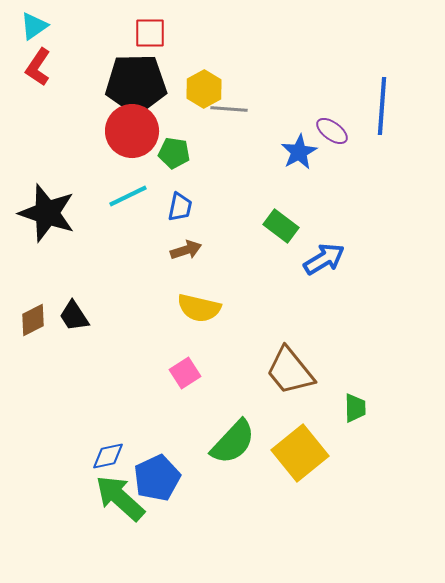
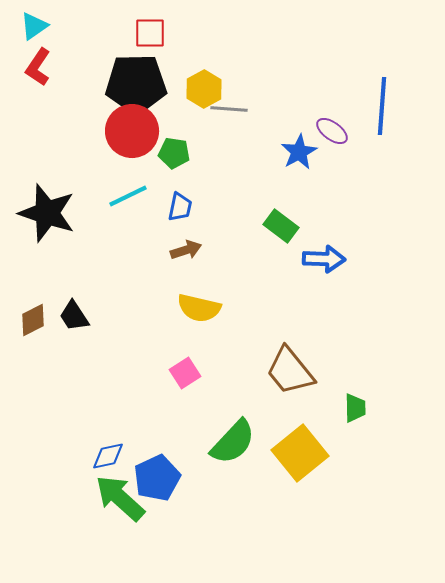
blue arrow: rotated 33 degrees clockwise
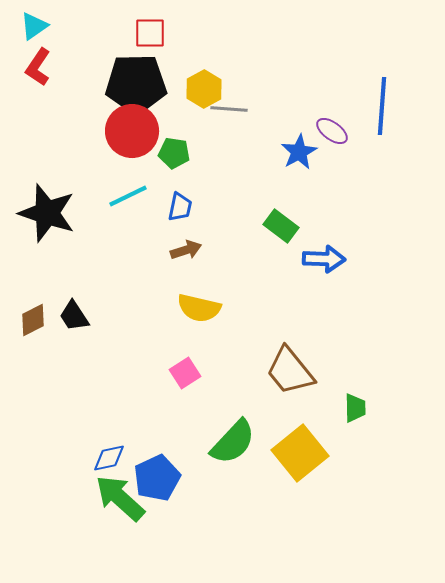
blue diamond: moved 1 px right, 2 px down
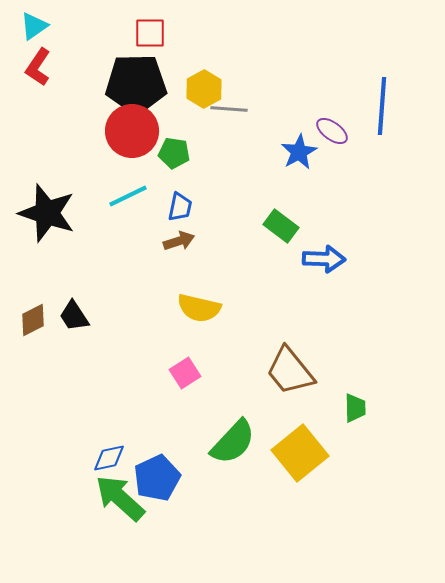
brown arrow: moved 7 px left, 9 px up
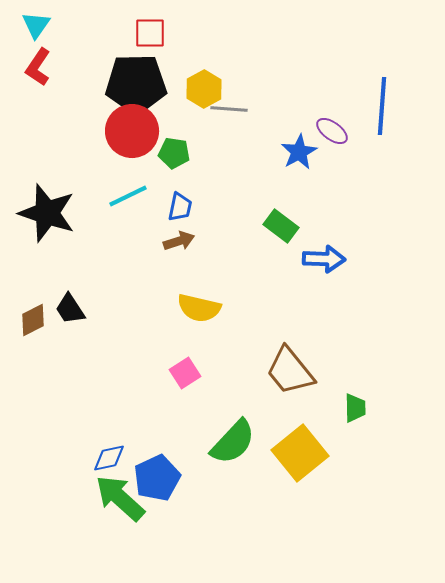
cyan triangle: moved 2 px right, 1 px up; rotated 20 degrees counterclockwise
black trapezoid: moved 4 px left, 7 px up
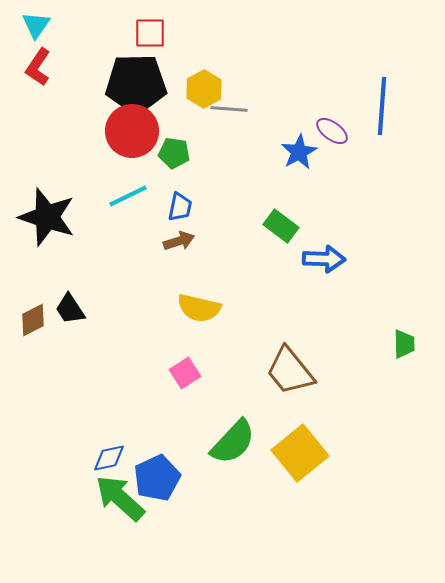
black star: moved 4 px down
green trapezoid: moved 49 px right, 64 px up
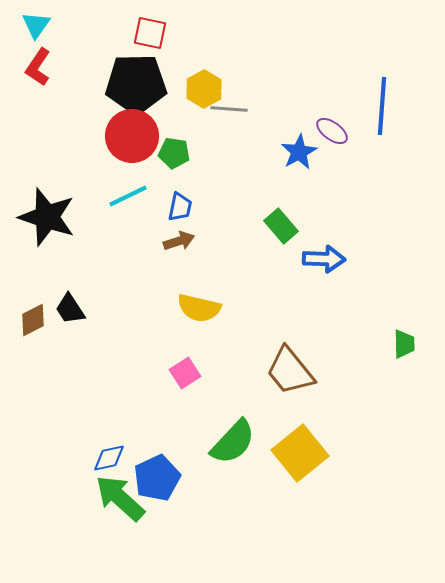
red square: rotated 12 degrees clockwise
red circle: moved 5 px down
green rectangle: rotated 12 degrees clockwise
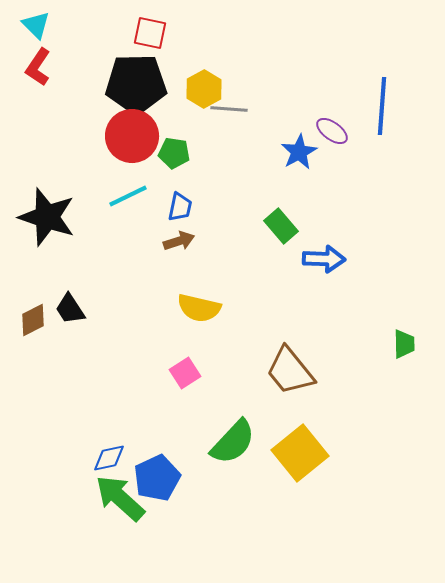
cyan triangle: rotated 20 degrees counterclockwise
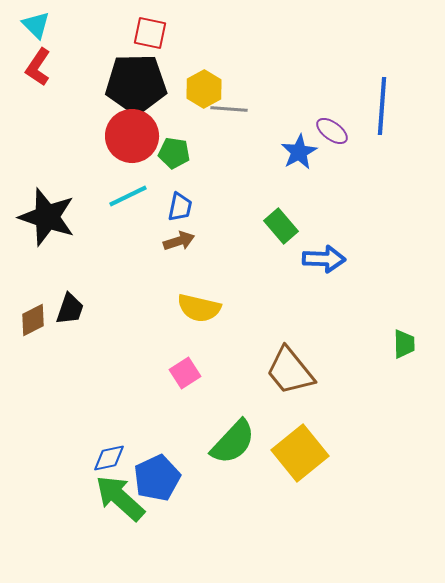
black trapezoid: rotated 128 degrees counterclockwise
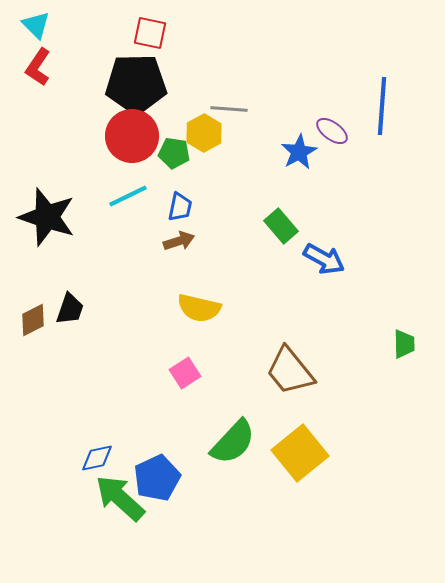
yellow hexagon: moved 44 px down
blue arrow: rotated 27 degrees clockwise
blue diamond: moved 12 px left
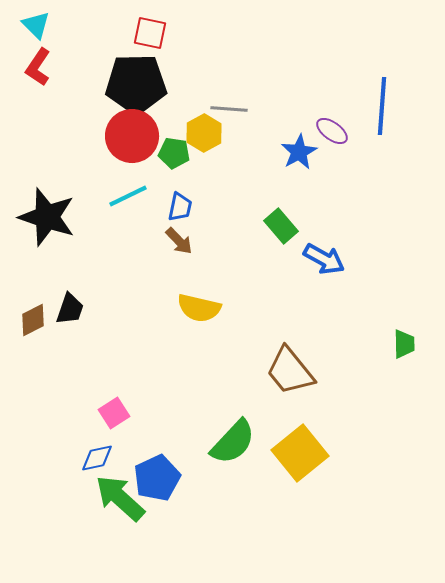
brown arrow: rotated 64 degrees clockwise
pink square: moved 71 px left, 40 px down
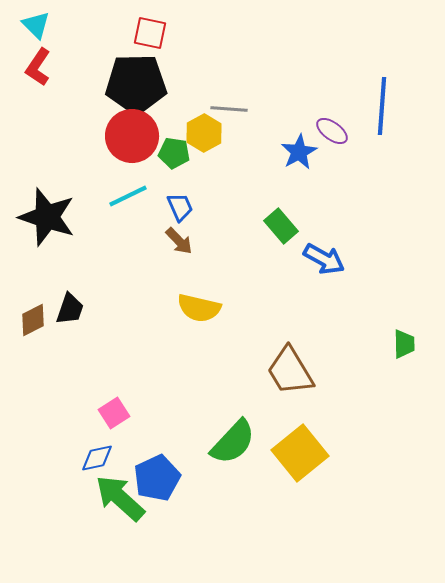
blue trapezoid: rotated 36 degrees counterclockwise
brown trapezoid: rotated 8 degrees clockwise
